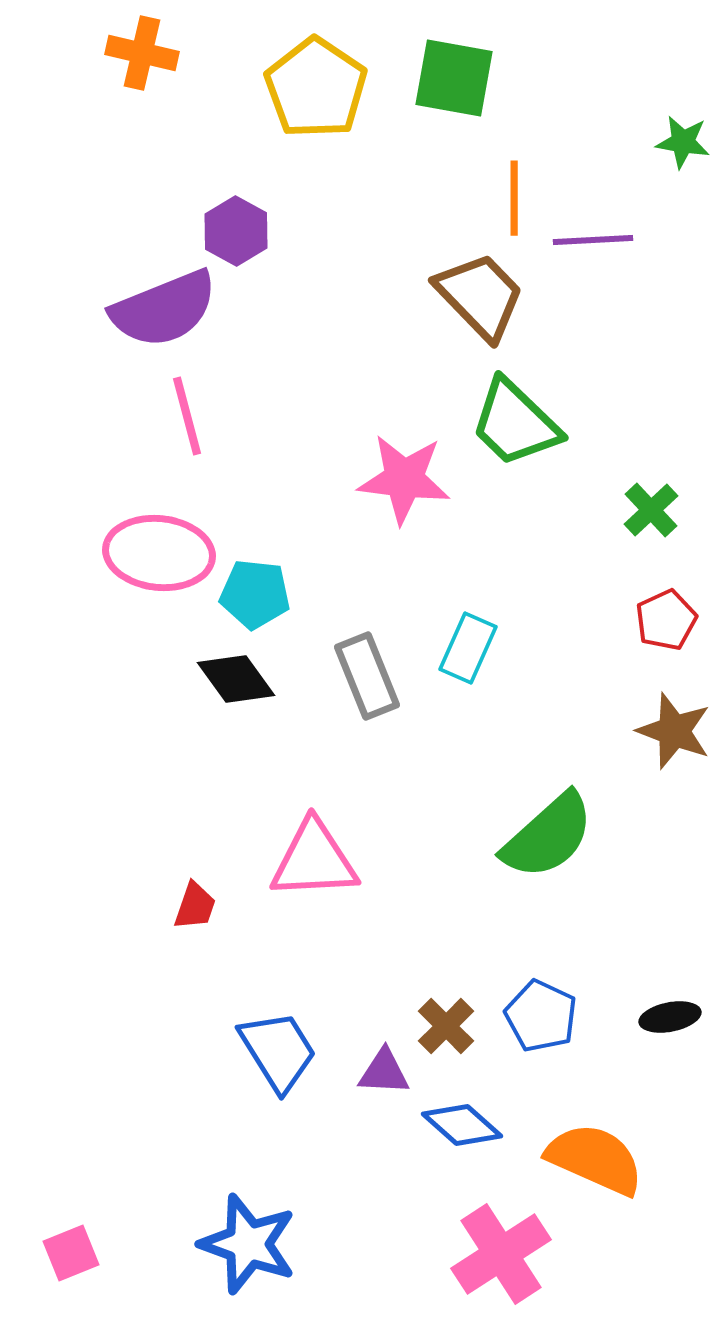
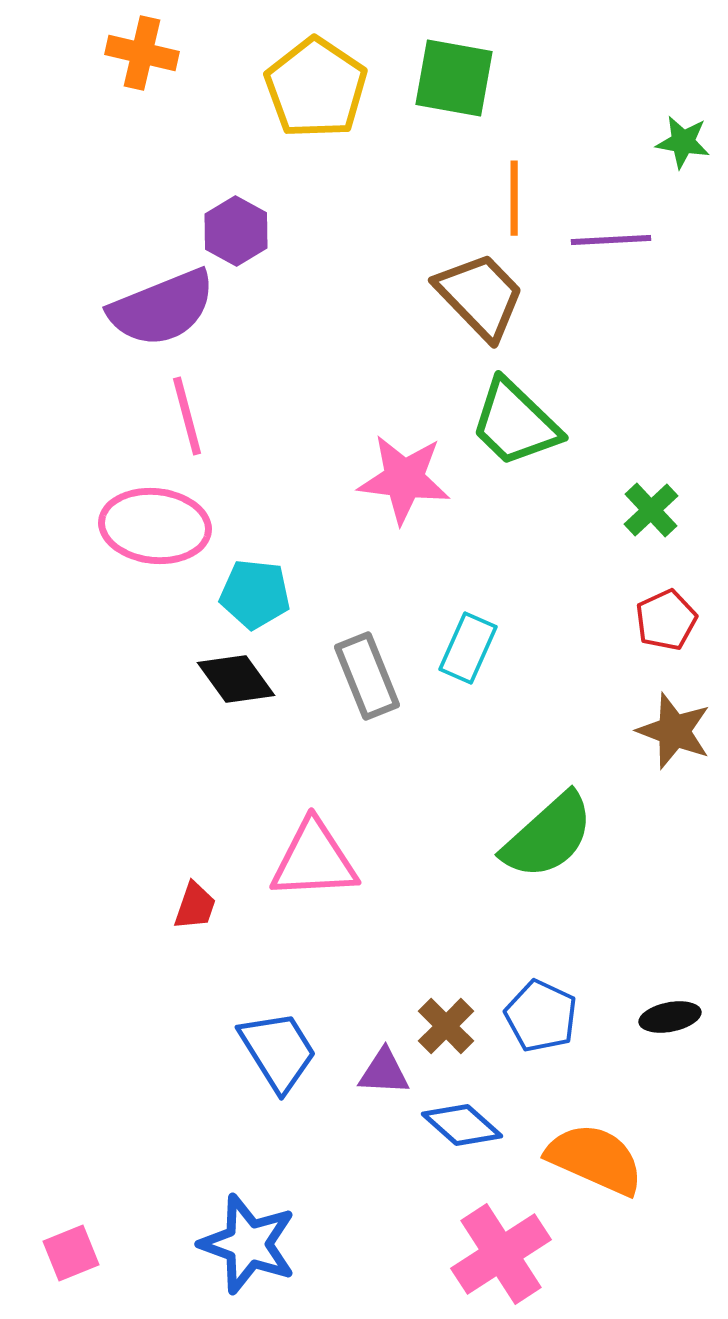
purple line: moved 18 px right
purple semicircle: moved 2 px left, 1 px up
pink ellipse: moved 4 px left, 27 px up
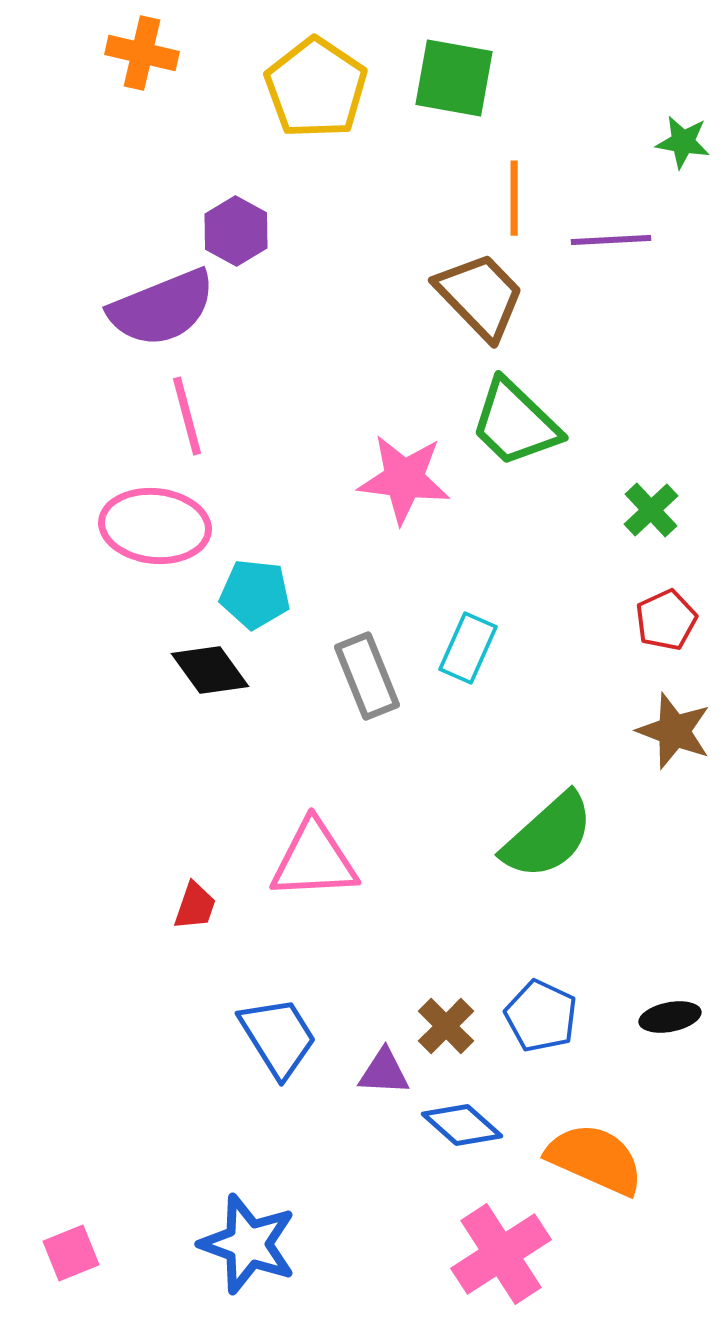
black diamond: moved 26 px left, 9 px up
blue trapezoid: moved 14 px up
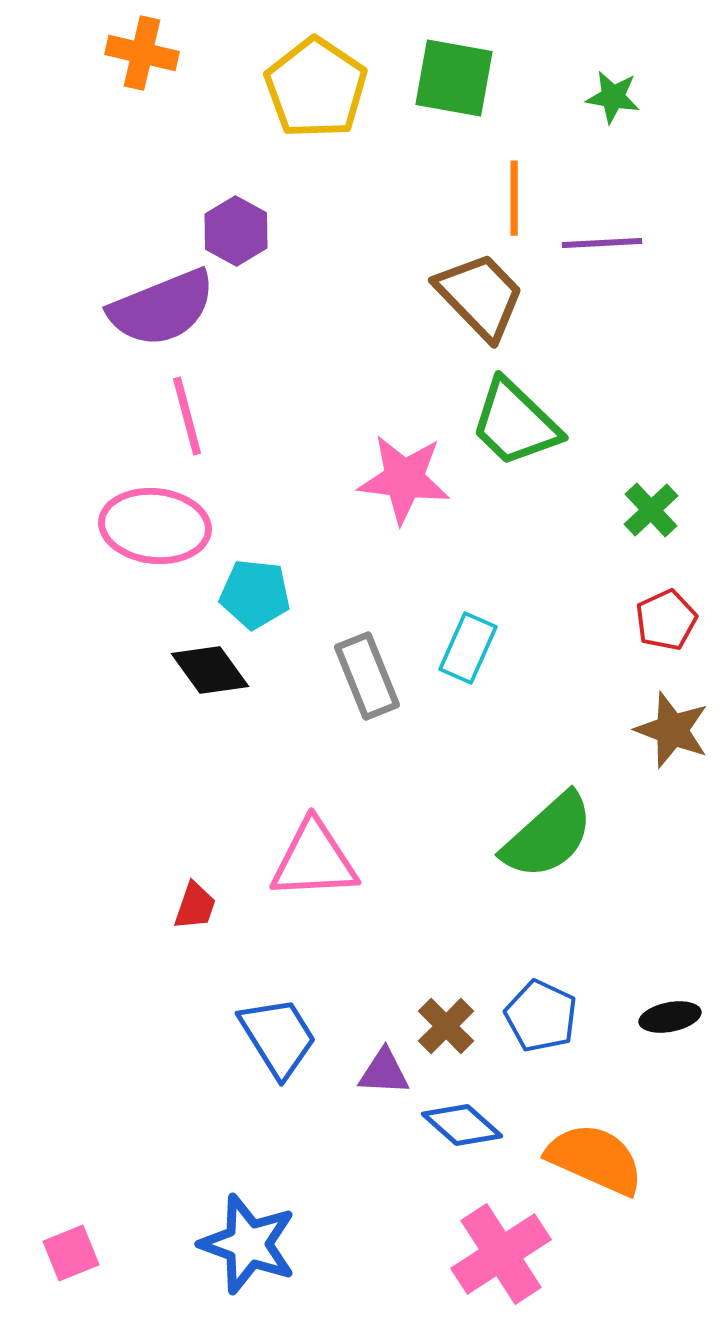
green star: moved 70 px left, 45 px up
purple line: moved 9 px left, 3 px down
brown star: moved 2 px left, 1 px up
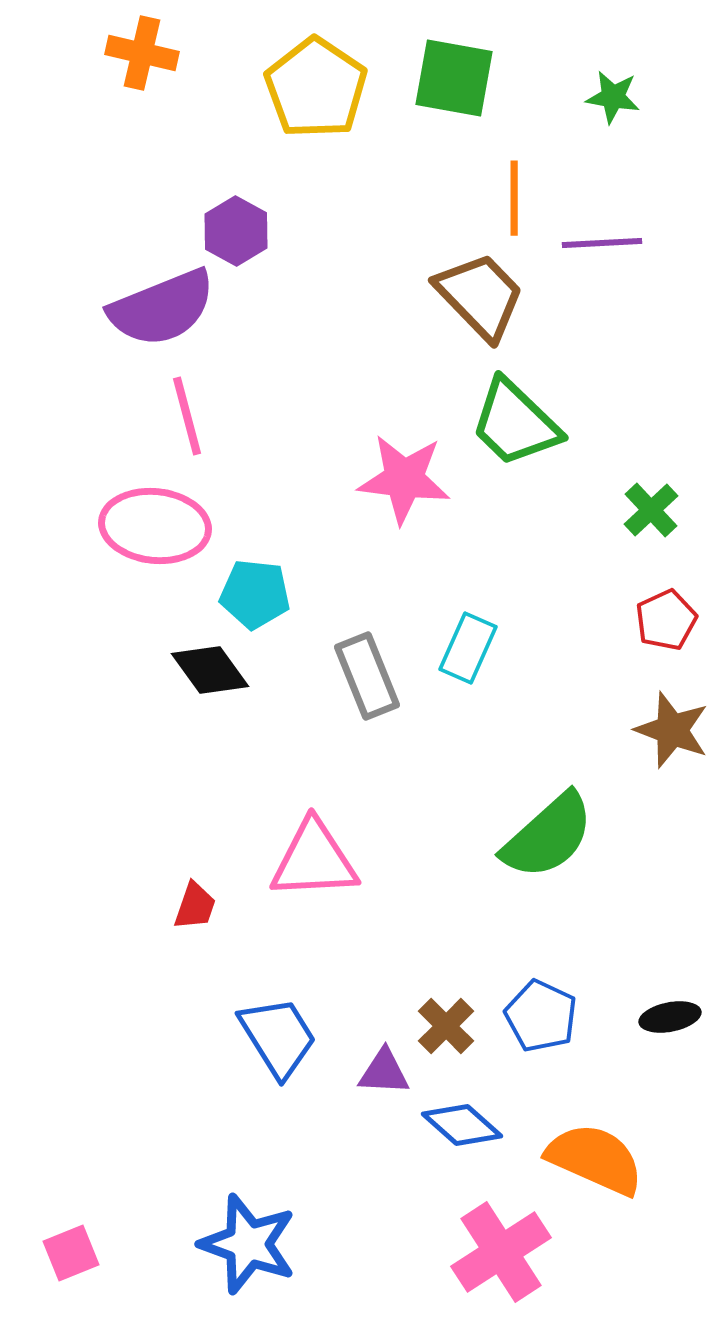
pink cross: moved 2 px up
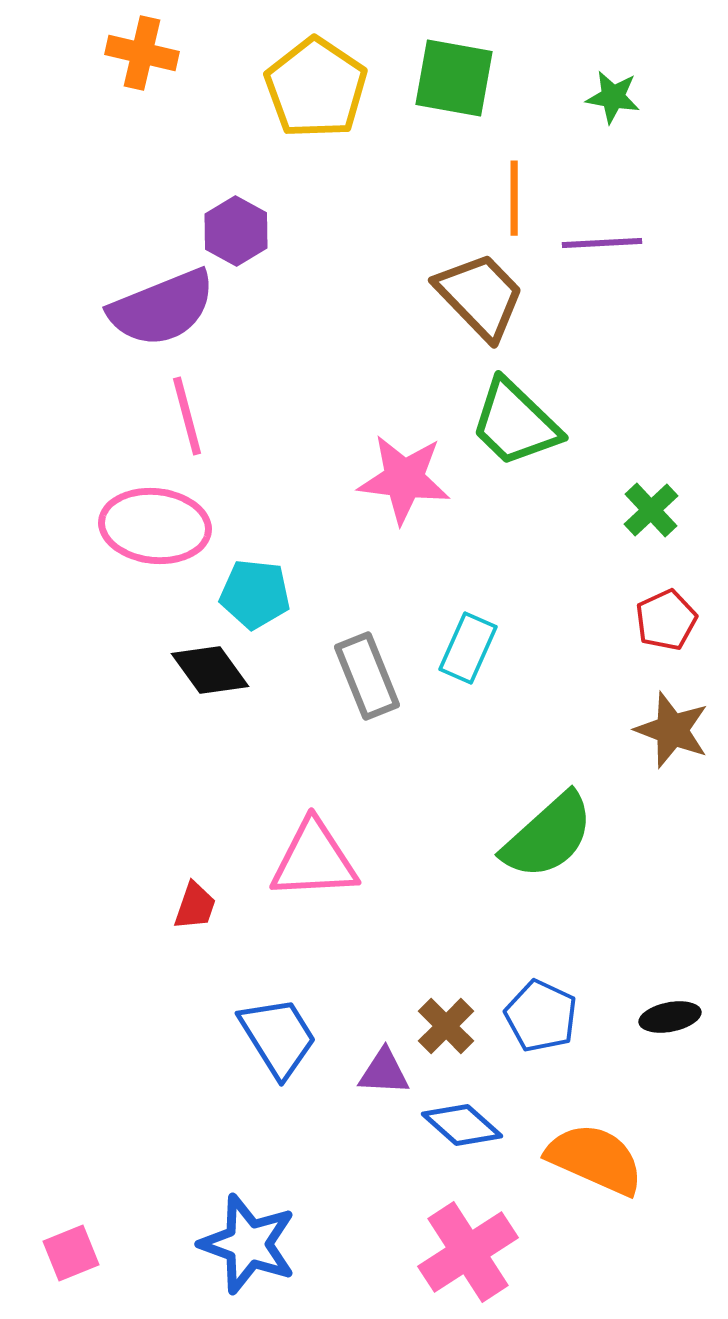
pink cross: moved 33 px left
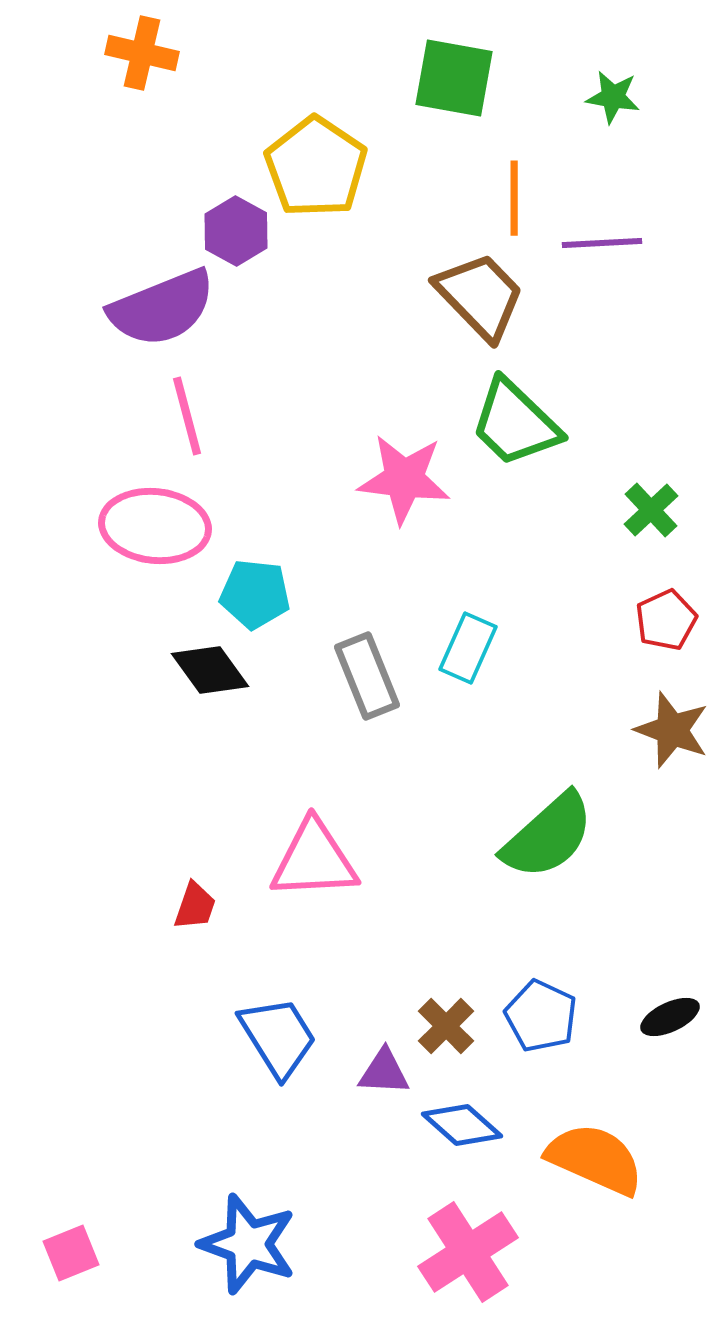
yellow pentagon: moved 79 px down
black ellipse: rotated 14 degrees counterclockwise
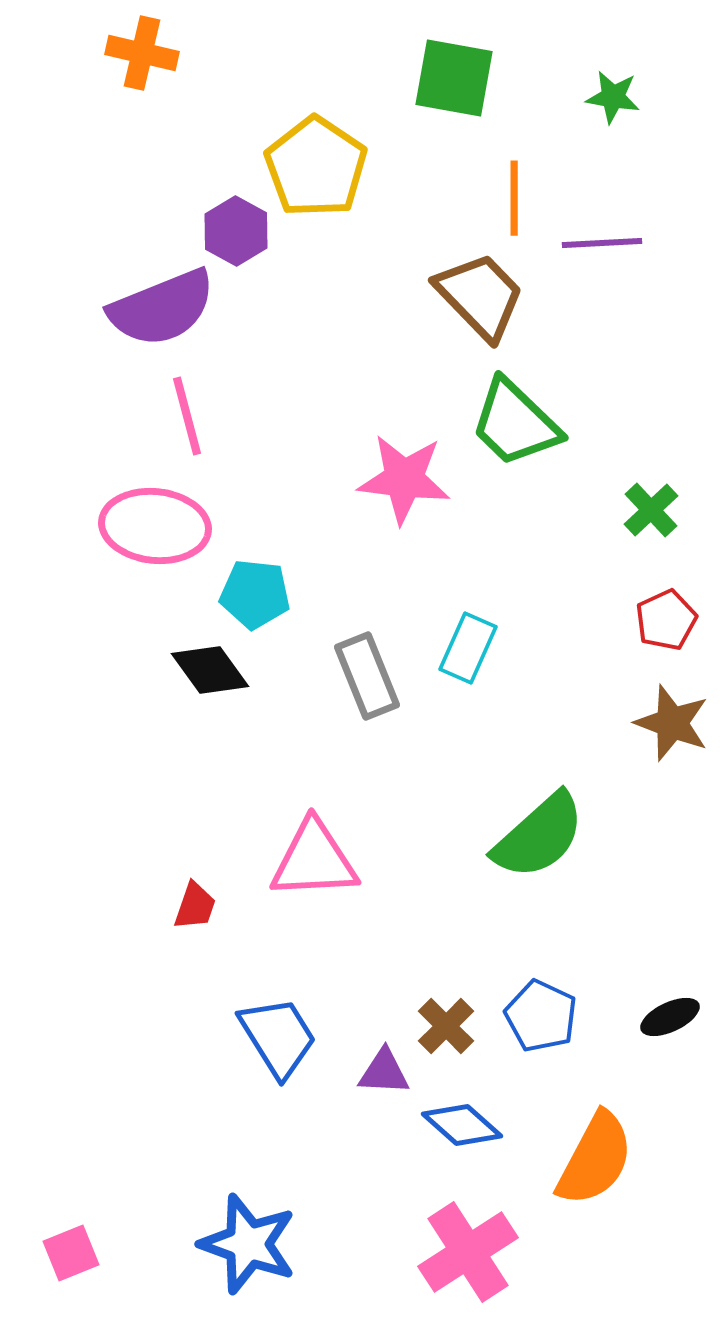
brown star: moved 7 px up
green semicircle: moved 9 px left
orange semicircle: rotated 94 degrees clockwise
